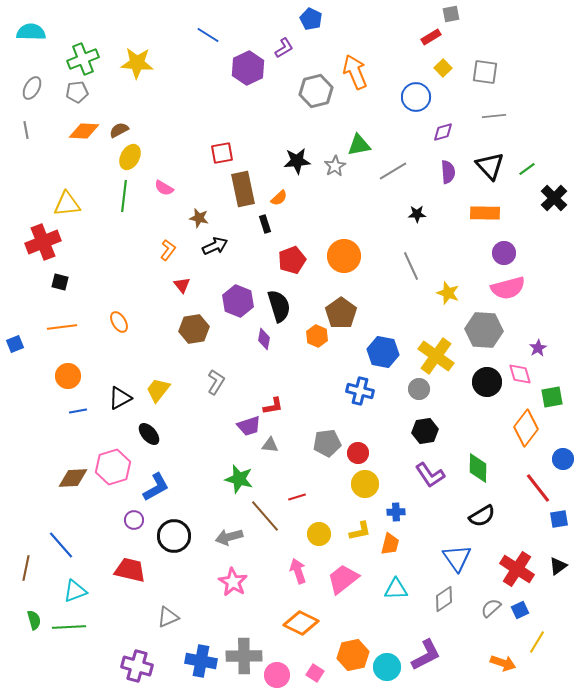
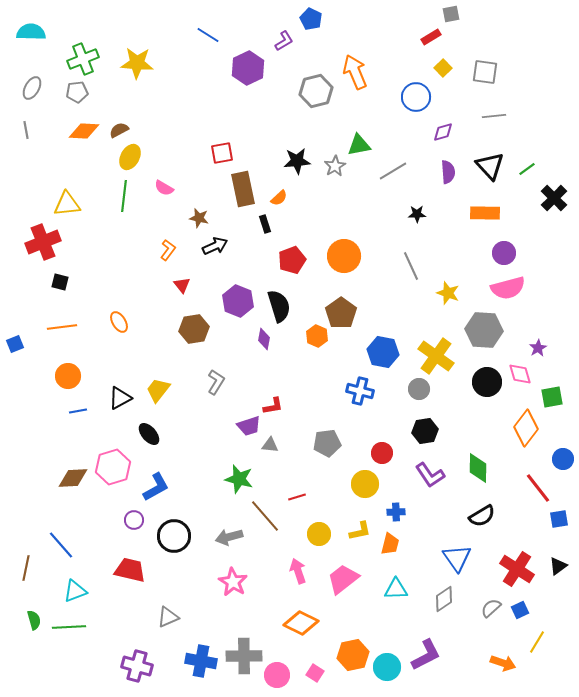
purple L-shape at (284, 48): moved 7 px up
red circle at (358, 453): moved 24 px right
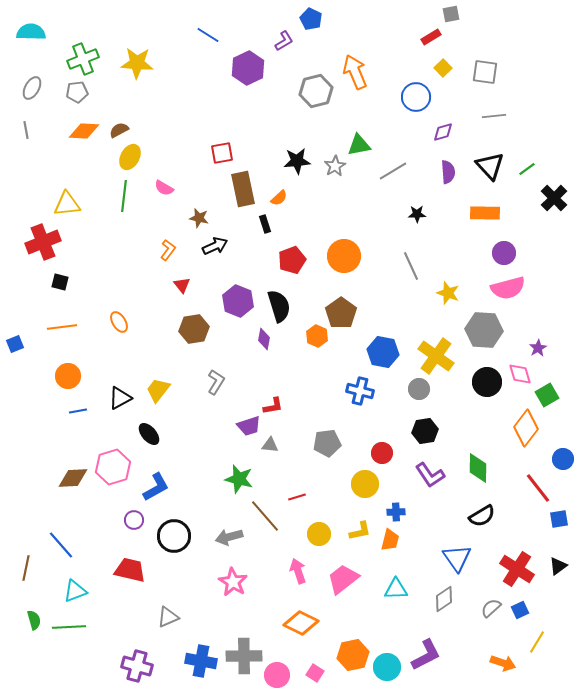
green square at (552, 397): moved 5 px left, 2 px up; rotated 20 degrees counterclockwise
orange trapezoid at (390, 544): moved 4 px up
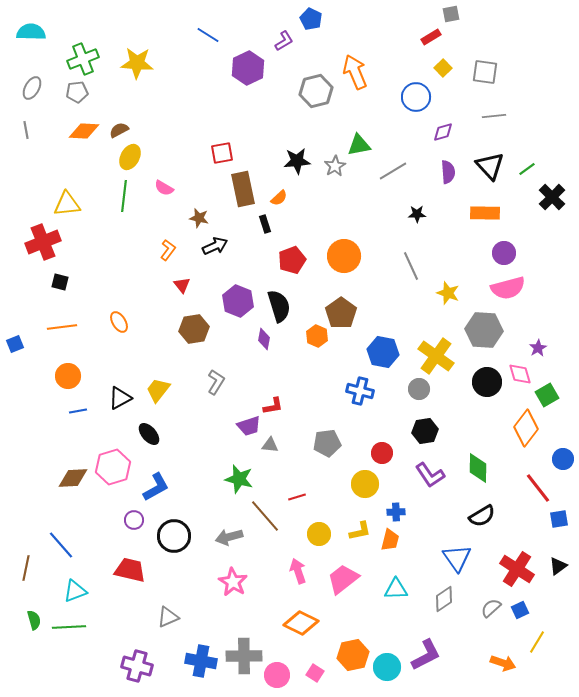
black cross at (554, 198): moved 2 px left, 1 px up
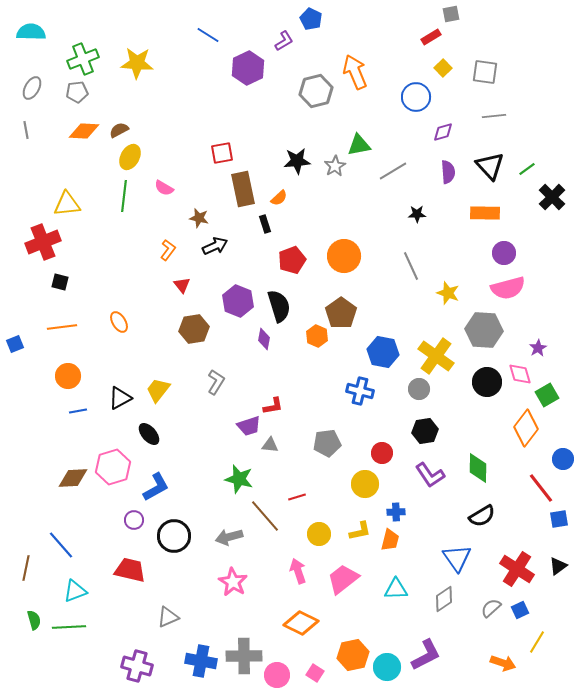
red line at (538, 488): moved 3 px right
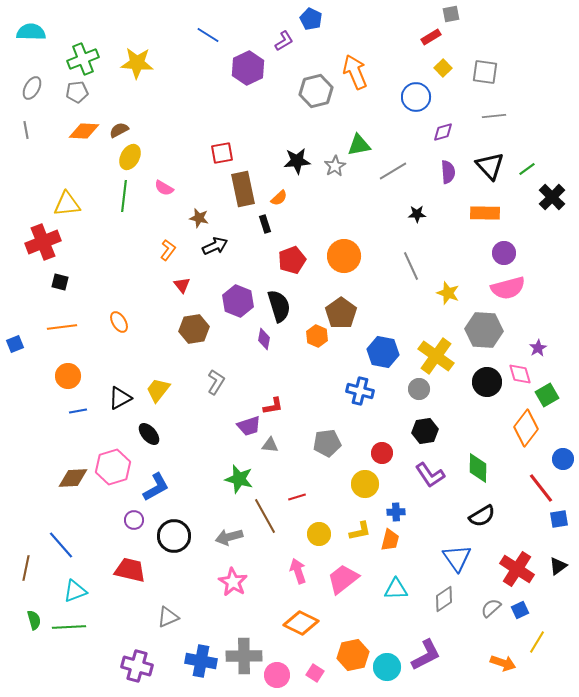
brown line at (265, 516): rotated 12 degrees clockwise
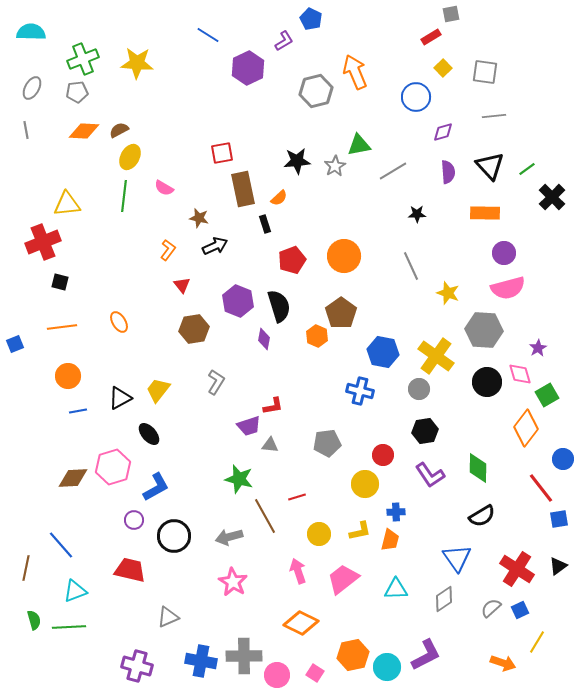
red circle at (382, 453): moved 1 px right, 2 px down
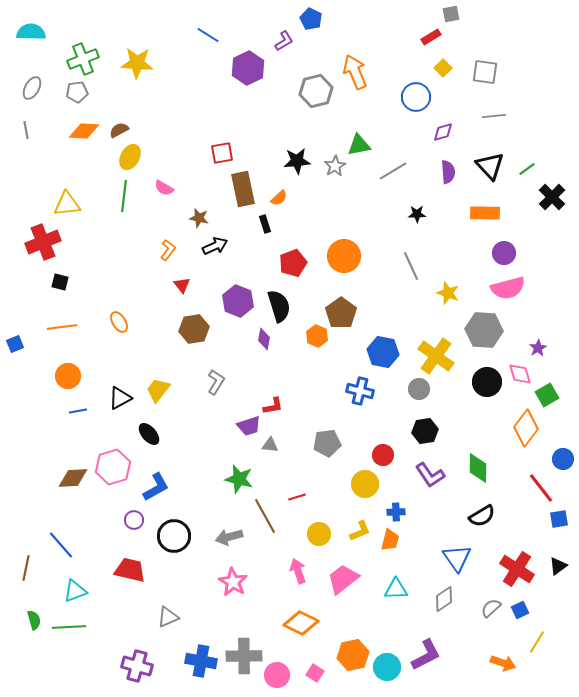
red pentagon at (292, 260): moved 1 px right, 3 px down
yellow L-shape at (360, 531): rotated 10 degrees counterclockwise
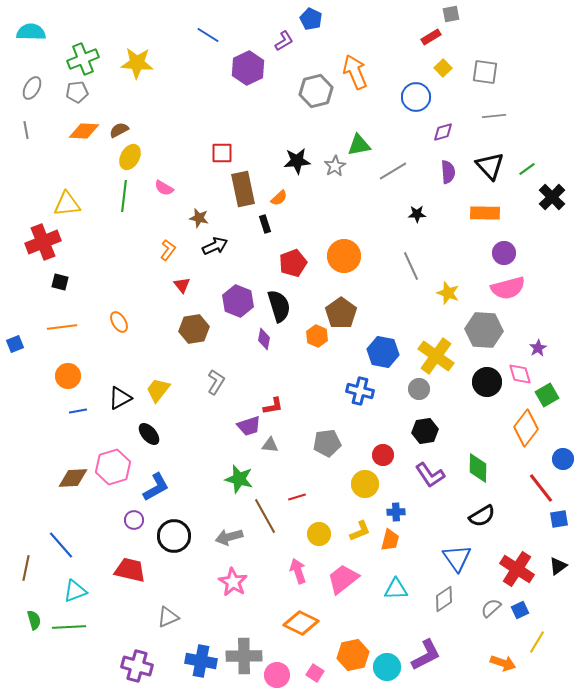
red square at (222, 153): rotated 10 degrees clockwise
